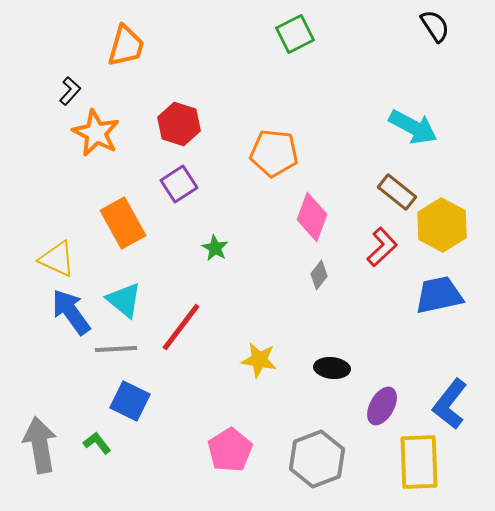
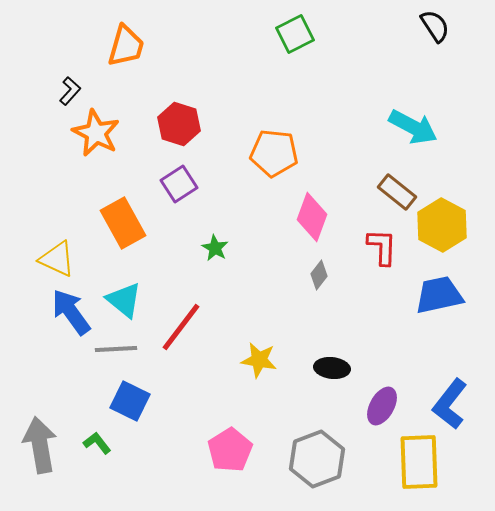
red L-shape: rotated 45 degrees counterclockwise
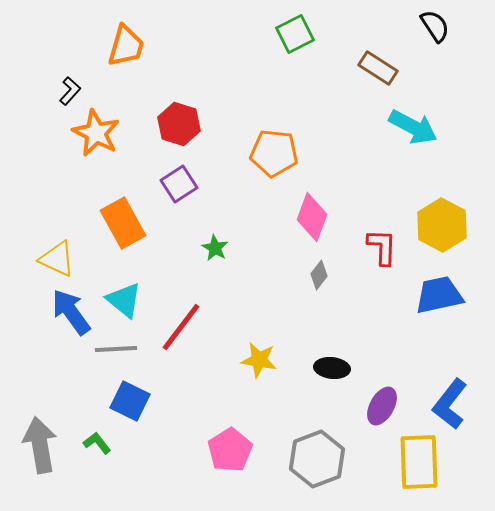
brown rectangle: moved 19 px left, 124 px up; rotated 6 degrees counterclockwise
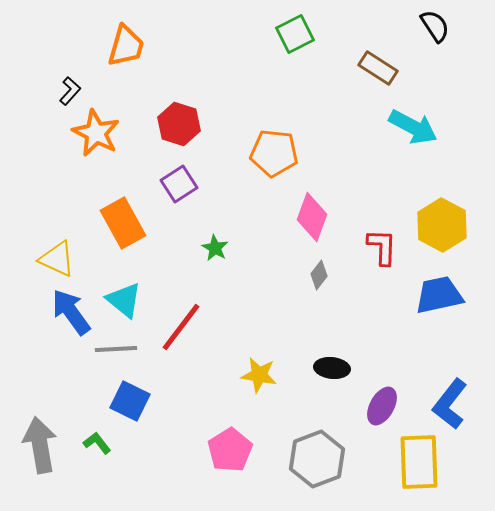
yellow star: moved 15 px down
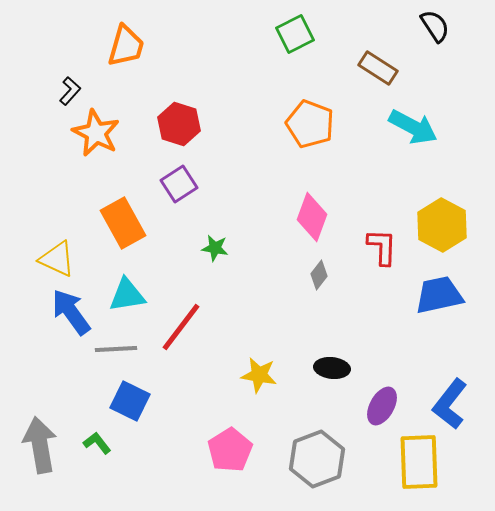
orange pentagon: moved 36 px right, 29 px up; rotated 15 degrees clockwise
green star: rotated 20 degrees counterclockwise
cyan triangle: moved 3 px right, 5 px up; rotated 48 degrees counterclockwise
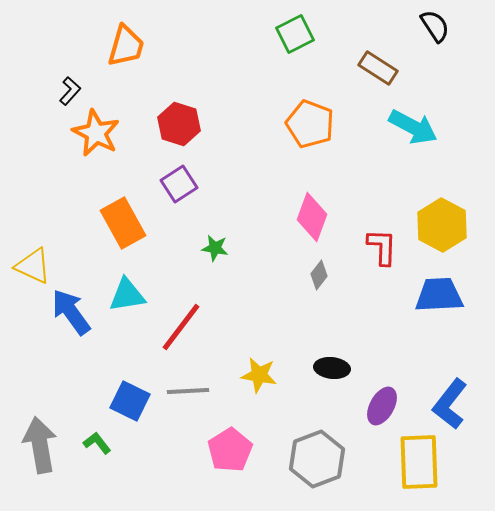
yellow triangle: moved 24 px left, 7 px down
blue trapezoid: rotated 9 degrees clockwise
gray line: moved 72 px right, 42 px down
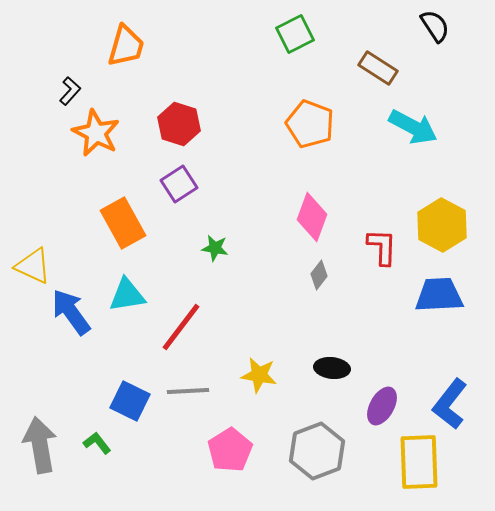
gray hexagon: moved 8 px up
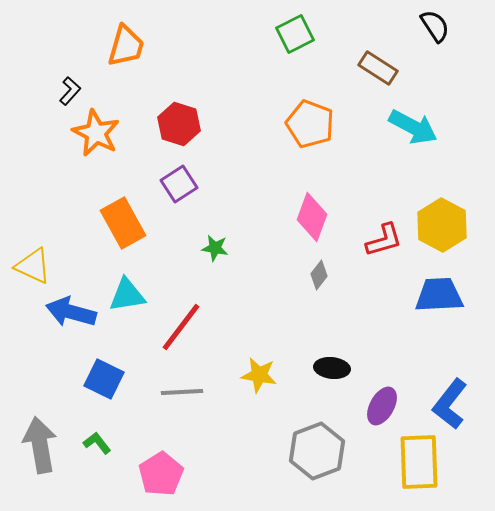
red L-shape: moved 2 px right, 7 px up; rotated 72 degrees clockwise
blue arrow: rotated 39 degrees counterclockwise
gray line: moved 6 px left, 1 px down
blue square: moved 26 px left, 22 px up
pink pentagon: moved 69 px left, 24 px down
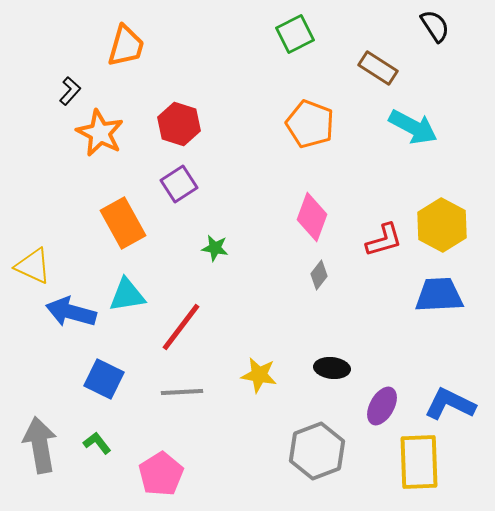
orange star: moved 4 px right
blue L-shape: rotated 78 degrees clockwise
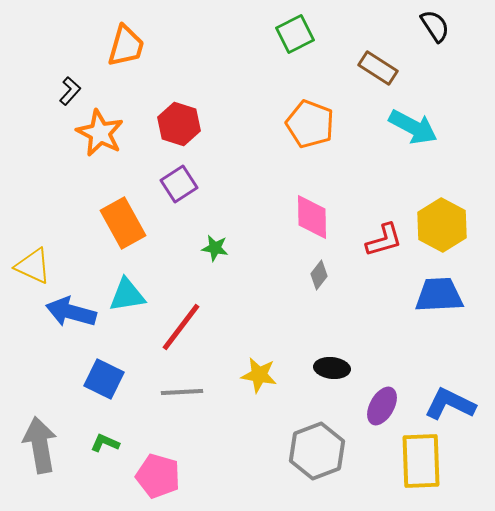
pink diamond: rotated 21 degrees counterclockwise
green L-shape: moved 8 px right; rotated 28 degrees counterclockwise
yellow rectangle: moved 2 px right, 1 px up
pink pentagon: moved 3 px left, 2 px down; rotated 24 degrees counterclockwise
